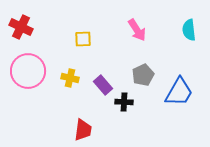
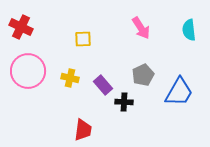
pink arrow: moved 4 px right, 2 px up
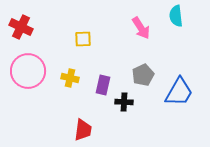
cyan semicircle: moved 13 px left, 14 px up
purple rectangle: rotated 54 degrees clockwise
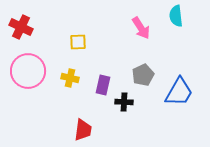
yellow square: moved 5 px left, 3 px down
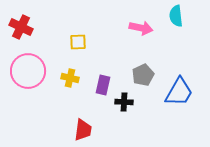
pink arrow: rotated 45 degrees counterclockwise
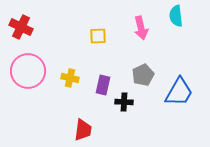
pink arrow: rotated 65 degrees clockwise
yellow square: moved 20 px right, 6 px up
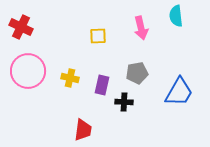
gray pentagon: moved 6 px left, 2 px up; rotated 15 degrees clockwise
purple rectangle: moved 1 px left
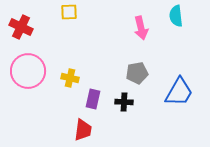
yellow square: moved 29 px left, 24 px up
purple rectangle: moved 9 px left, 14 px down
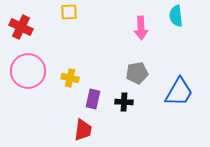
pink arrow: rotated 10 degrees clockwise
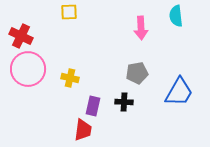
red cross: moved 9 px down
pink circle: moved 2 px up
purple rectangle: moved 7 px down
